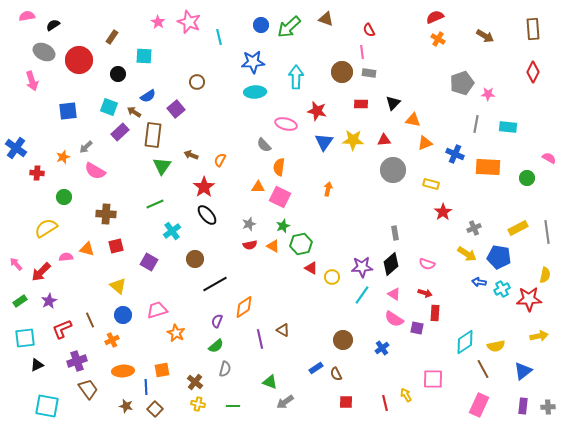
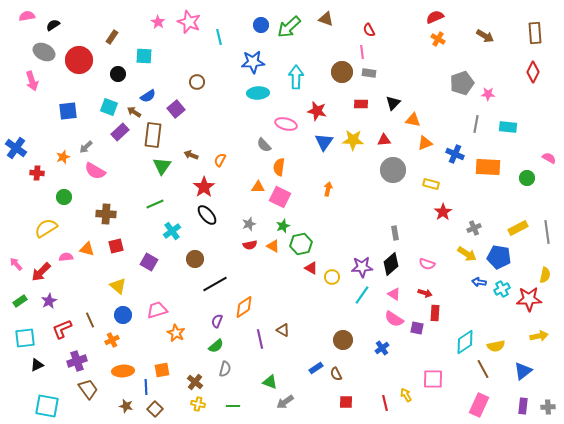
brown rectangle at (533, 29): moved 2 px right, 4 px down
cyan ellipse at (255, 92): moved 3 px right, 1 px down
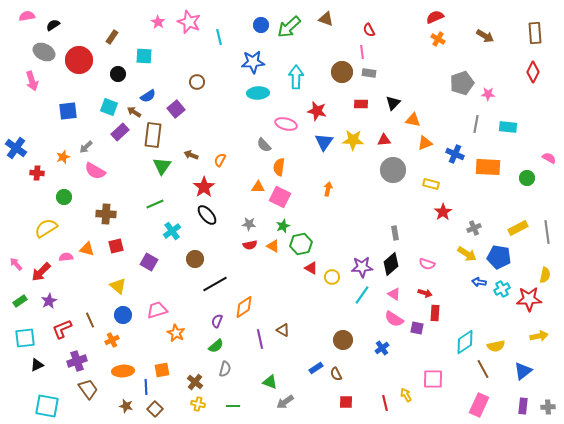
gray star at (249, 224): rotated 24 degrees clockwise
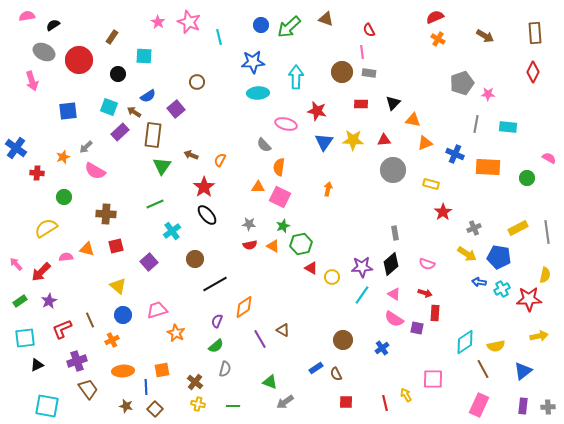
purple square at (149, 262): rotated 18 degrees clockwise
purple line at (260, 339): rotated 18 degrees counterclockwise
